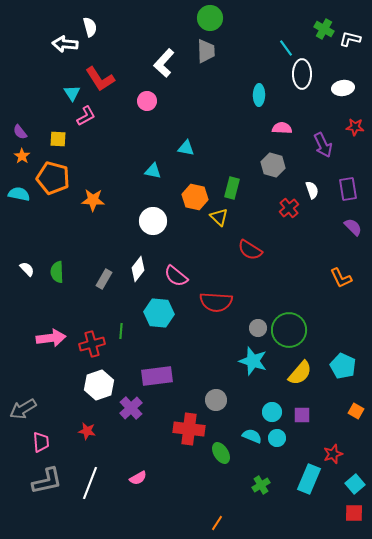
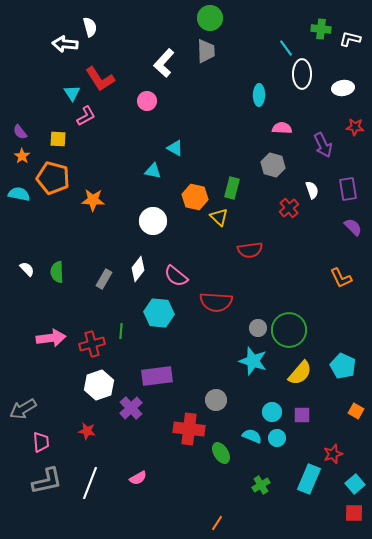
green cross at (324, 29): moved 3 px left; rotated 24 degrees counterclockwise
cyan triangle at (186, 148): moved 11 px left; rotated 18 degrees clockwise
red semicircle at (250, 250): rotated 40 degrees counterclockwise
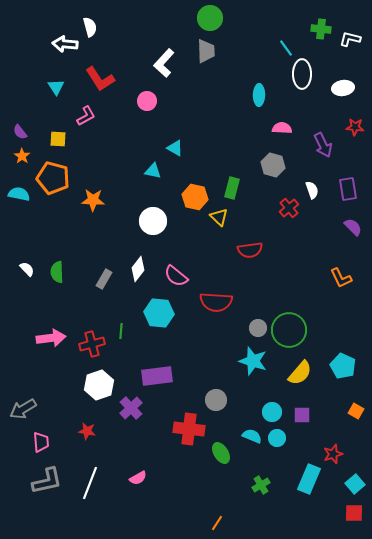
cyan triangle at (72, 93): moved 16 px left, 6 px up
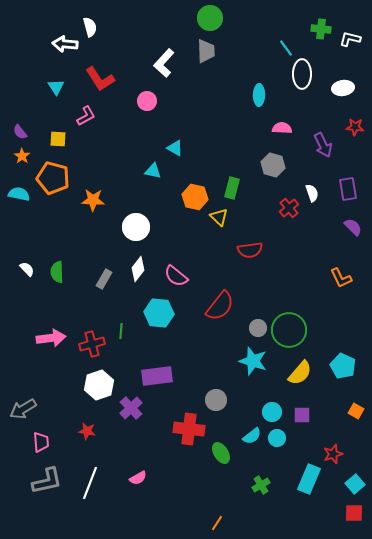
white semicircle at (312, 190): moved 3 px down
white circle at (153, 221): moved 17 px left, 6 px down
red semicircle at (216, 302): moved 4 px right, 4 px down; rotated 56 degrees counterclockwise
cyan semicircle at (252, 436): rotated 120 degrees clockwise
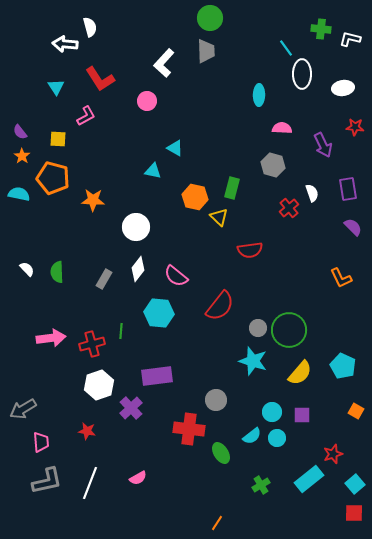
cyan rectangle at (309, 479): rotated 28 degrees clockwise
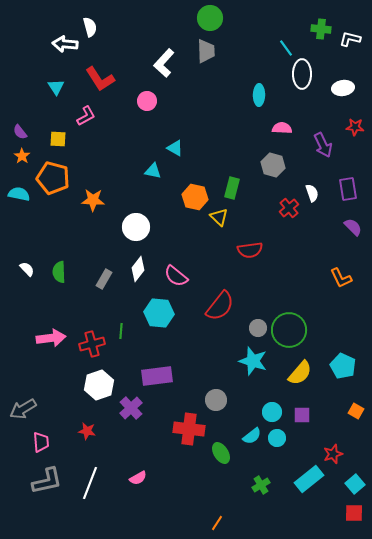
green semicircle at (57, 272): moved 2 px right
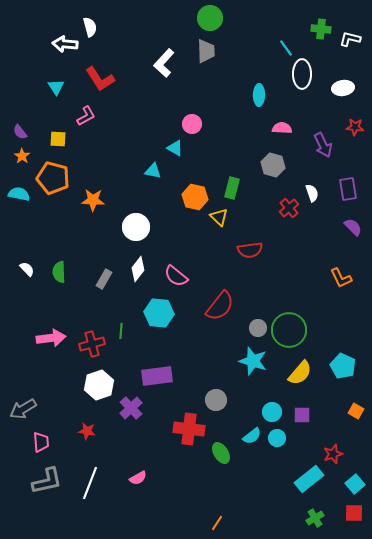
pink circle at (147, 101): moved 45 px right, 23 px down
green cross at (261, 485): moved 54 px right, 33 px down
